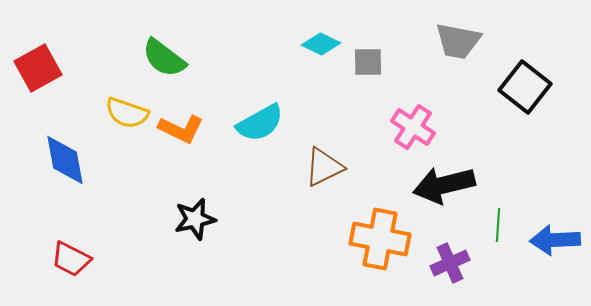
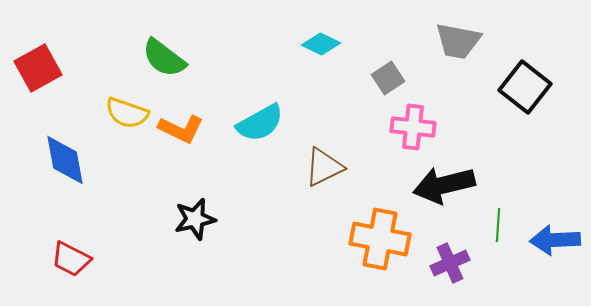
gray square: moved 20 px right, 16 px down; rotated 32 degrees counterclockwise
pink cross: rotated 27 degrees counterclockwise
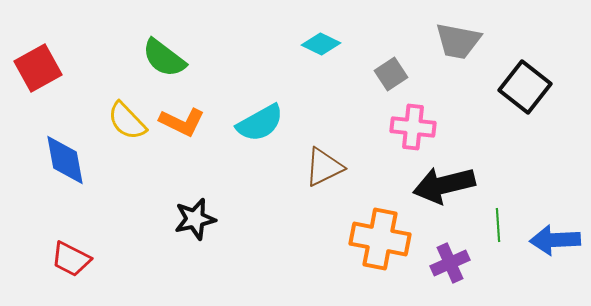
gray square: moved 3 px right, 4 px up
yellow semicircle: moved 8 px down; rotated 27 degrees clockwise
orange L-shape: moved 1 px right, 7 px up
green line: rotated 8 degrees counterclockwise
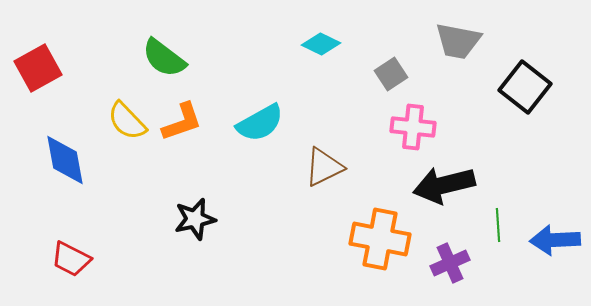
orange L-shape: rotated 45 degrees counterclockwise
